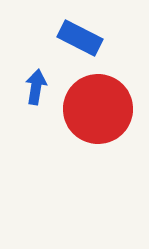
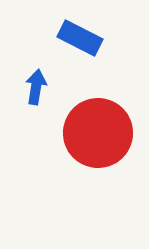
red circle: moved 24 px down
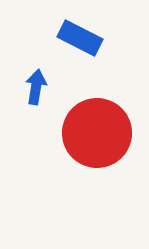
red circle: moved 1 px left
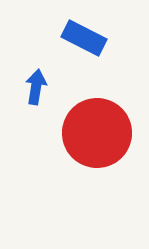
blue rectangle: moved 4 px right
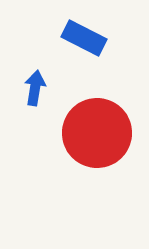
blue arrow: moved 1 px left, 1 px down
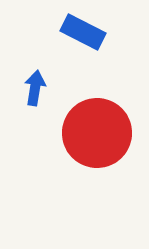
blue rectangle: moved 1 px left, 6 px up
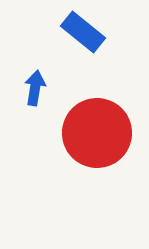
blue rectangle: rotated 12 degrees clockwise
